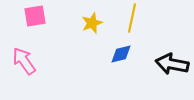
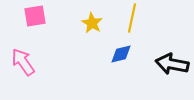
yellow star: rotated 20 degrees counterclockwise
pink arrow: moved 1 px left, 1 px down
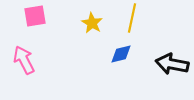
pink arrow: moved 1 px right, 2 px up; rotated 8 degrees clockwise
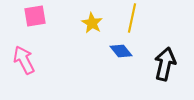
blue diamond: moved 3 px up; rotated 65 degrees clockwise
black arrow: moved 7 px left; rotated 92 degrees clockwise
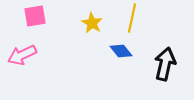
pink arrow: moved 2 px left, 5 px up; rotated 88 degrees counterclockwise
